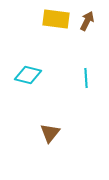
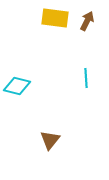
yellow rectangle: moved 1 px left, 1 px up
cyan diamond: moved 11 px left, 11 px down
brown triangle: moved 7 px down
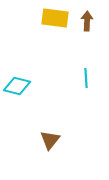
brown arrow: rotated 24 degrees counterclockwise
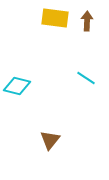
cyan line: rotated 54 degrees counterclockwise
